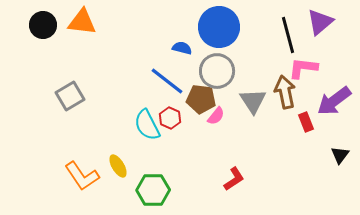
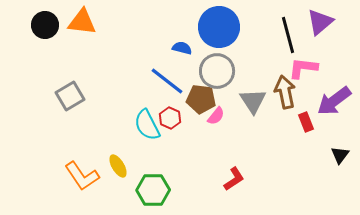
black circle: moved 2 px right
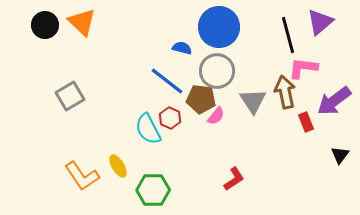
orange triangle: rotated 36 degrees clockwise
cyan semicircle: moved 1 px right, 4 px down
